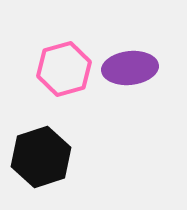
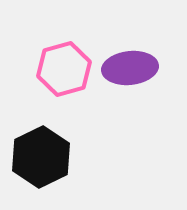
black hexagon: rotated 8 degrees counterclockwise
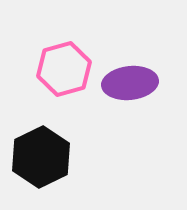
purple ellipse: moved 15 px down
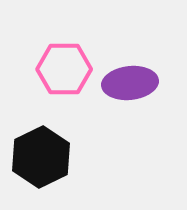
pink hexagon: rotated 16 degrees clockwise
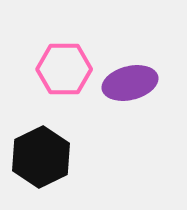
purple ellipse: rotated 8 degrees counterclockwise
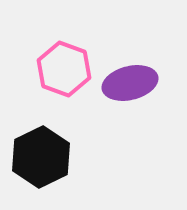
pink hexagon: rotated 20 degrees clockwise
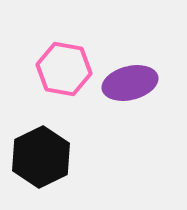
pink hexagon: rotated 10 degrees counterclockwise
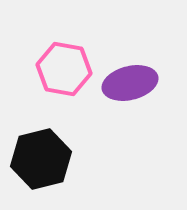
black hexagon: moved 2 px down; rotated 12 degrees clockwise
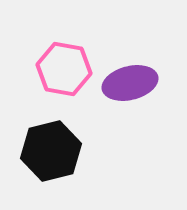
black hexagon: moved 10 px right, 8 px up
